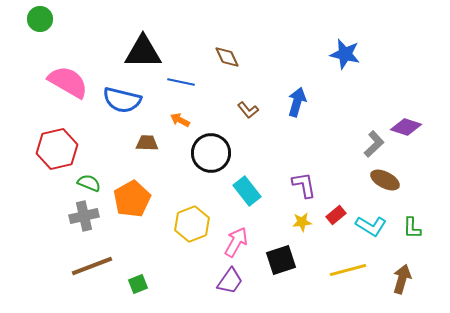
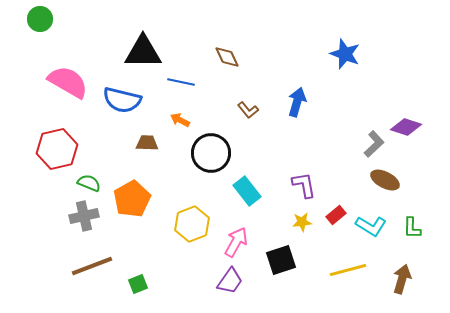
blue star: rotated 8 degrees clockwise
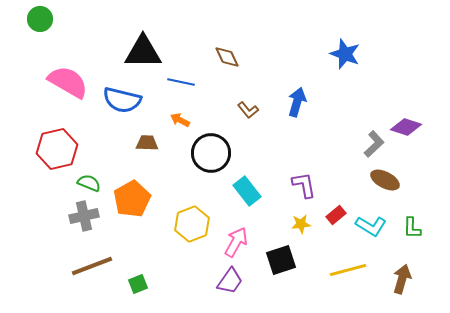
yellow star: moved 1 px left, 2 px down
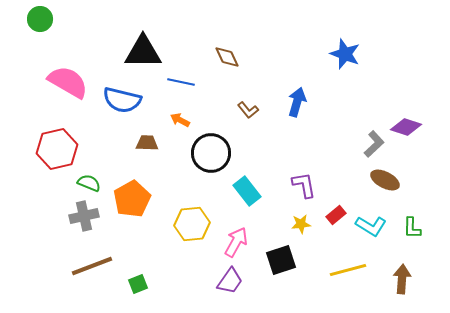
yellow hexagon: rotated 16 degrees clockwise
brown arrow: rotated 12 degrees counterclockwise
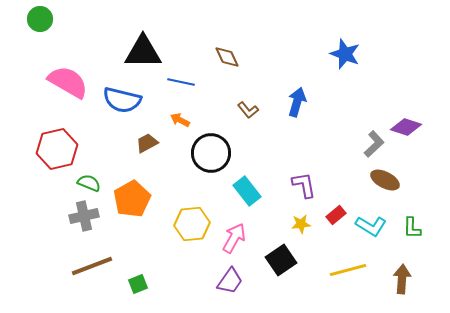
brown trapezoid: rotated 30 degrees counterclockwise
pink arrow: moved 2 px left, 4 px up
black square: rotated 16 degrees counterclockwise
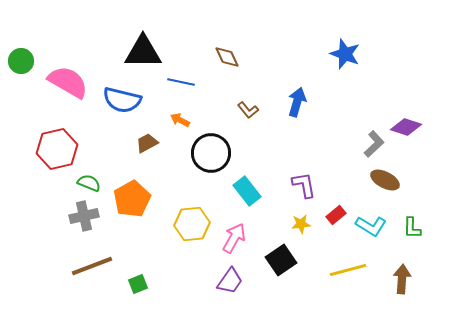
green circle: moved 19 px left, 42 px down
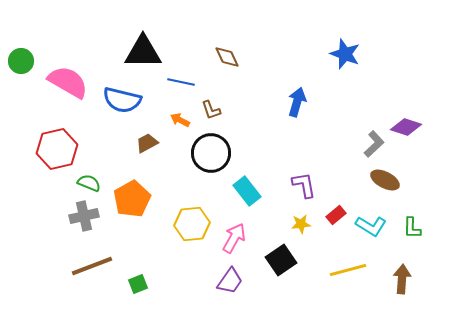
brown L-shape: moved 37 px left; rotated 20 degrees clockwise
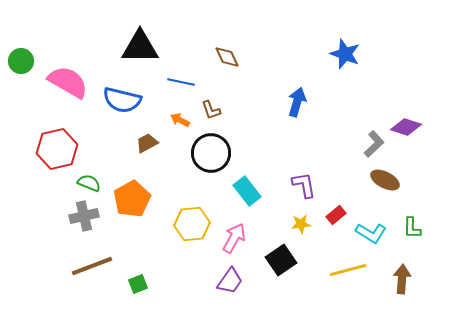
black triangle: moved 3 px left, 5 px up
cyan L-shape: moved 7 px down
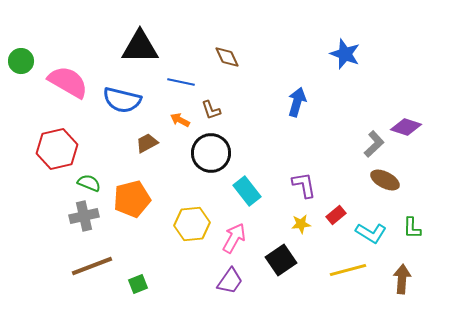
orange pentagon: rotated 15 degrees clockwise
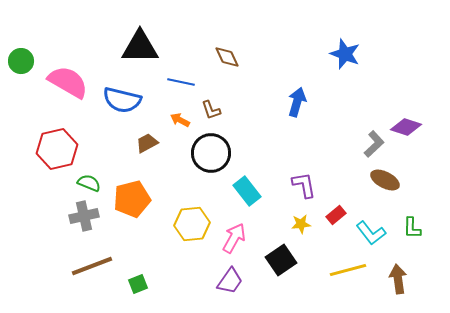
cyan L-shape: rotated 20 degrees clockwise
brown arrow: moved 4 px left; rotated 12 degrees counterclockwise
